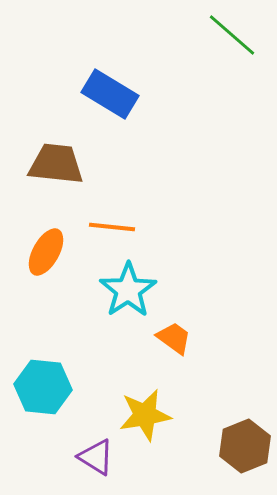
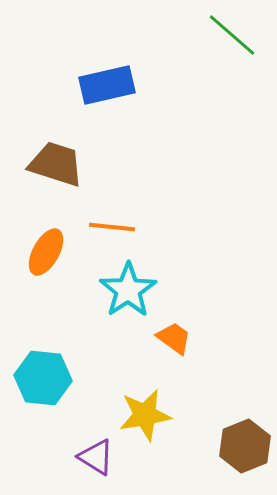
blue rectangle: moved 3 px left, 9 px up; rotated 44 degrees counterclockwise
brown trapezoid: rotated 12 degrees clockwise
cyan hexagon: moved 9 px up
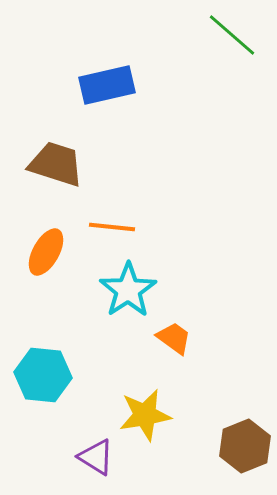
cyan hexagon: moved 3 px up
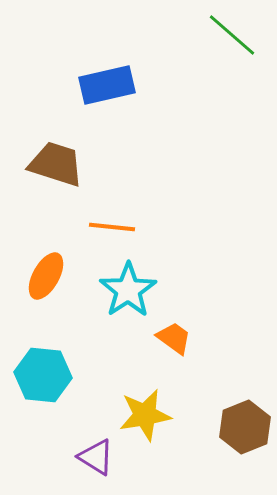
orange ellipse: moved 24 px down
brown hexagon: moved 19 px up
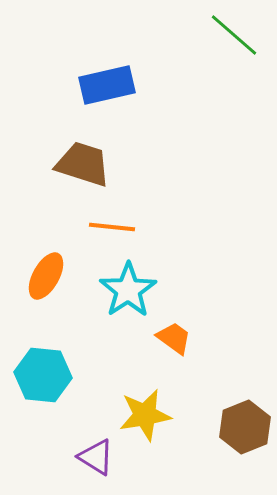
green line: moved 2 px right
brown trapezoid: moved 27 px right
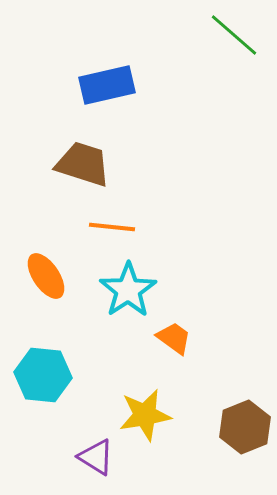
orange ellipse: rotated 63 degrees counterclockwise
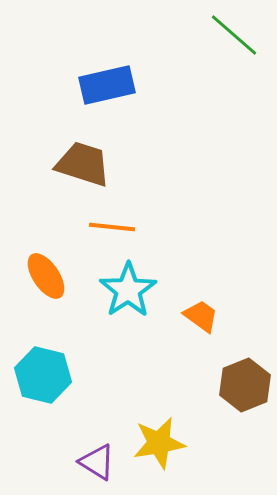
orange trapezoid: moved 27 px right, 22 px up
cyan hexagon: rotated 8 degrees clockwise
yellow star: moved 14 px right, 28 px down
brown hexagon: moved 42 px up
purple triangle: moved 1 px right, 5 px down
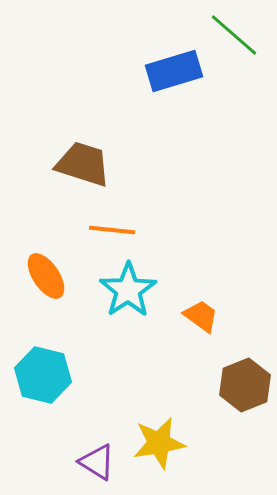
blue rectangle: moved 67 px right, 14 px up; rotated 4 degrees counterclockwise
orange line: moved 3 px down
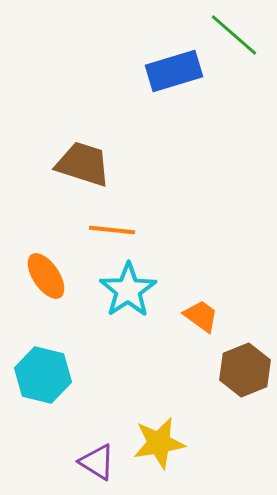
brown hexagon: moved 15 px up
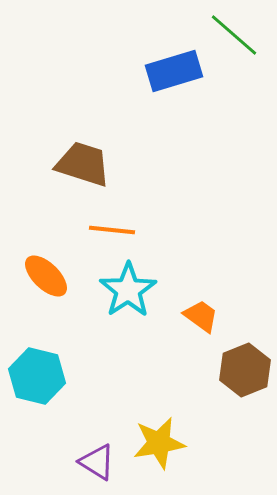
orange ellipse: rotated 12 degrees counterclockwise
cyan hexagon: moved 6 px left, 1 px down
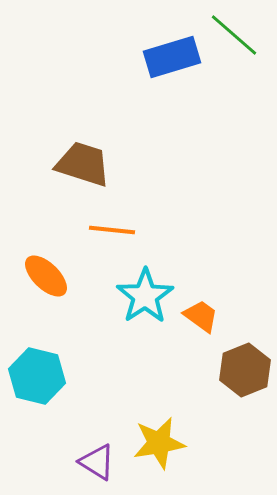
blue rectangle: moved 2 px left, 14 px up
cyan star: moved 17 px right, 6 px down
